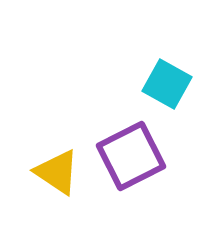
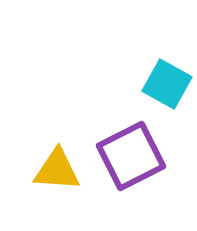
yellow triangle: moved 2 px up; rotated 30 degrees counterclockwise
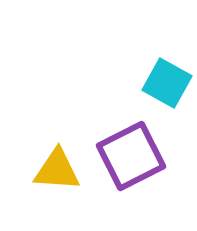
cyan square: moved 1 px up
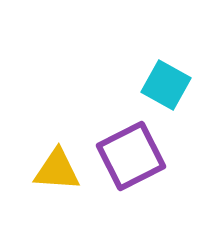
cyan square: moved 1 px left, 2 px down
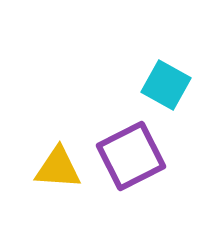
yellow triangle: moved 1 px right, 2 px up
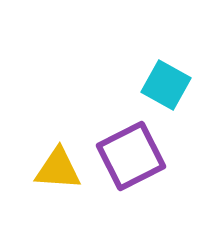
yellow triangle: moved 1 px down
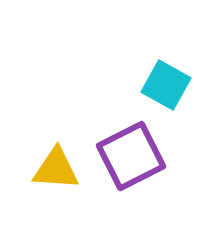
yellow triangle: moved 2 px left
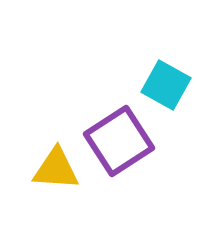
purple square: moved 12 px left, 15 px up; rotated 6 degrees counterclockwise
